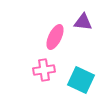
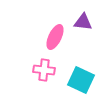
pink cross: rotated 15 degrees clockwise
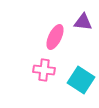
cyan square: rotated 8 degrees clockwise
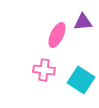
purple triangle: rotated 12 degrees counterclockwise
pink ellipse: moved 2 px right, 2 px up
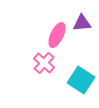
purple triangle: moved 1 px left, 1 px down
pink cross: moved 7 px up; rotated 35 degrees clockwise
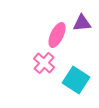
cyan square: moved 5 px left
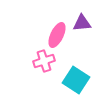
pink cross: moved 2 px up; rotated 30 degrees clockwise
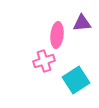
pink ellipse: rotated 20 degrees counterclockwise
cyan square: rotated 24 degrees clockwise
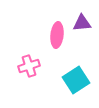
pink cross: moved 15 px left, 5 px down
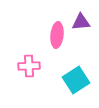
purple triangle: moved 1 px left, 1 px up
pink cross: rotated 15 degrees clockwise
